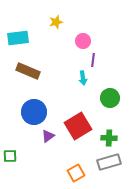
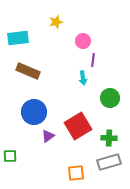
orange square: rotated 24 degrees clockwise
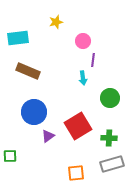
gray rectangle: moved 3 px right, 2 px down
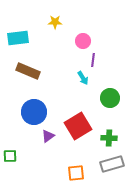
yellow star: moved 1 px left; rotated 16 degrees clockwise
cyan arrow: rotated 24 degrees counterclockwise
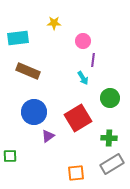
yellow star: moved 1 px left, 1 px down
red square: moved 8 px up
gray rectangle: rotated 15 degrees counterclockwise
